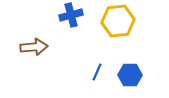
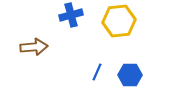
yellow hexagon: moved 1 px right
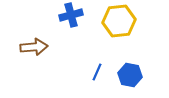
blue hexagon: rotated 10 degrees clockwise
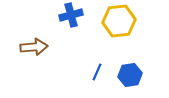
blue hexagon: rotated 20 degrees counterclockwise
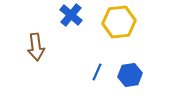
blue cross: rotated 35 degrees counterclockwise
yellow hexagon: moved 1 px down
brown arrow: moved 2 px right; rotated 88 degrees clockwise
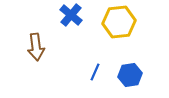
blue line: moved 2 px left
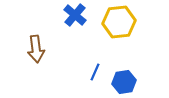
blue cross: moved 4 px right
brown arrow: moved 2 px down
blue hexagon: moved 6 px left, 7 px down
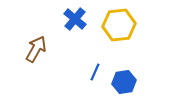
blue cross: moved 4 px down
yellow hexagon: moved 3 px down
brown arrow: rotated 144 degrees counterclockwise
